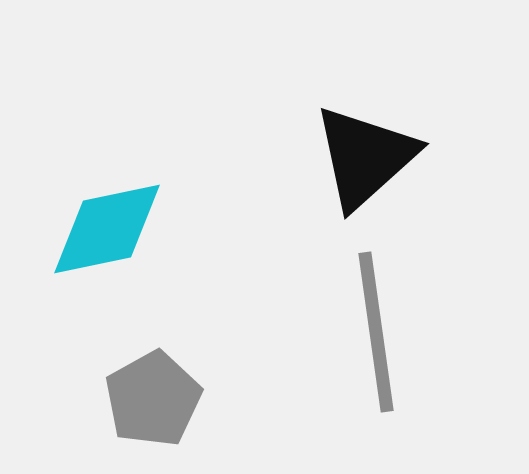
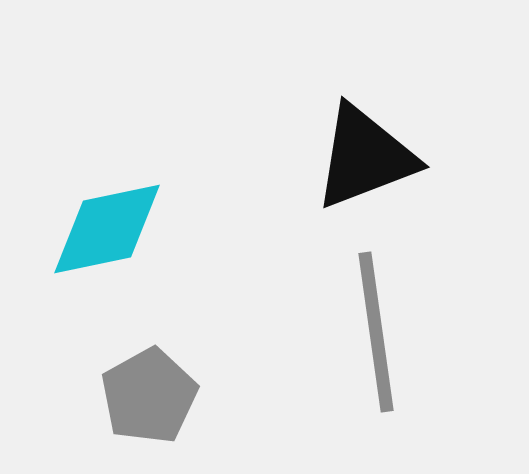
black triangle: rotated 21 degrees clockwise
gray pentagon: moved 4 px left, 3 px up
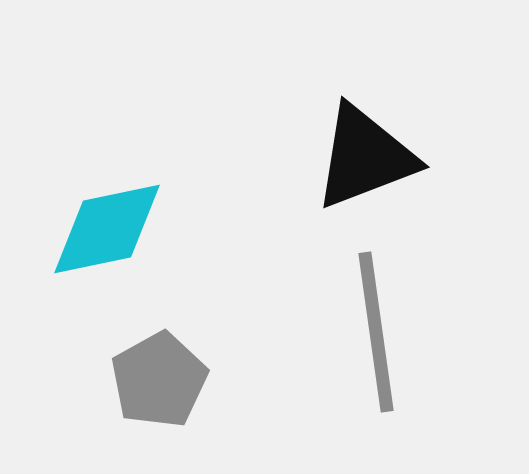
gray pentagon: moved 10 px right, 16 px up
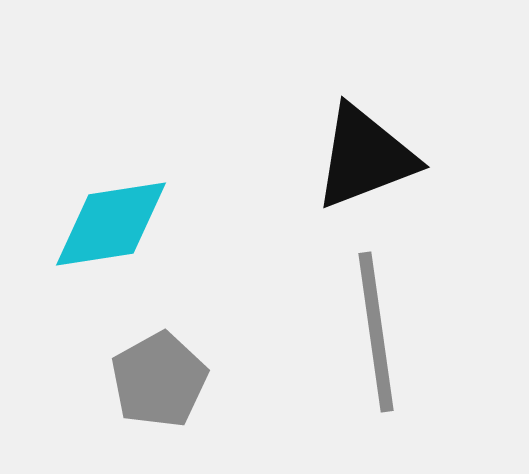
cyan diamond: moved 4 px right, 5 px up; rotated 3 degrees clockwise
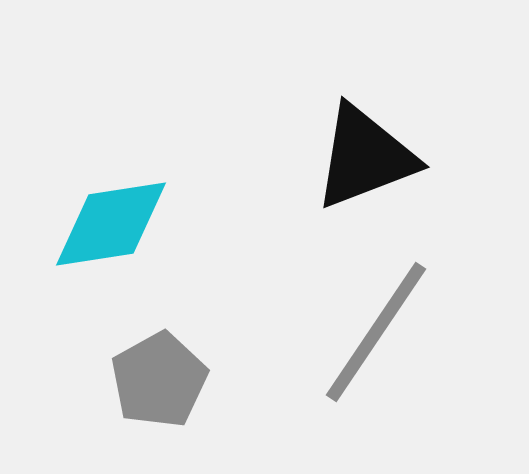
gray line: rotated 42 degrees clockwise
